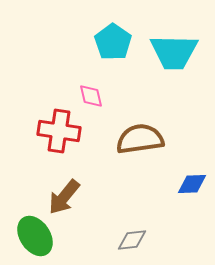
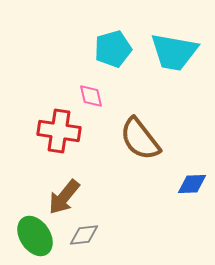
cyan pentagon: moved 7 px down; rotated 21 degrees clockwise
cyan trapezoid: rotated 9 degrees clockwise
brown semicircle: rotated 120 degrees counterclockwise
gray diamond: moved 48 px left, 5 px up
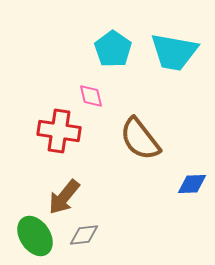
cyan pentagon: rotated 21 degrees counterclockwise
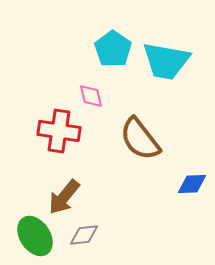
cyan trapezoid: moved 8 px left, 9 px down
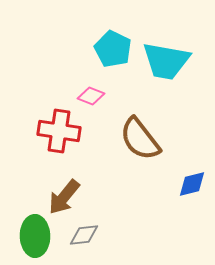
cyan pentagon: rotated 9 degrees counterclockwise
pink diamond: rotated 56 degrees counterclockwise
blue diamond: rotated 12 degrees counterclockwise
green ellipse: rotated 33 degrees clockwise
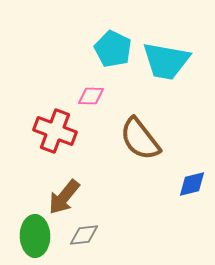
pink diamond: rotated 20 degrees counterclockwise
red cross: moved 4 px left; rotated 12 degrees clockwise
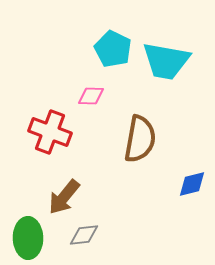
red cross: moved 5 px left, 1 px down
brown semicircle: rotated 132 degrees counterclockwise
green ellipse: moved 7 px left, 2 px down
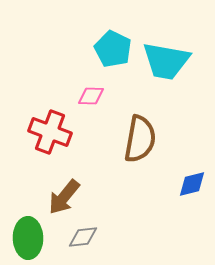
gray diamond: moved 1 px left, 2 px down
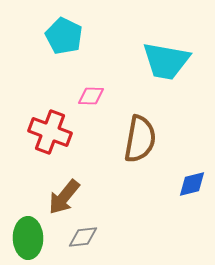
cyan pentagon: moved 49 px left, 13 px up
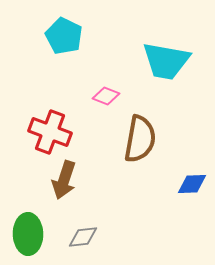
pink diamond: moved 15 px right; rotated 20 degrees clockwise
blue diamond: rotated 12 degrees clockwise
brown arrow: moved 17 px up; rotated 21 degrees counterclockwise
green ellipse: moved 4 px up
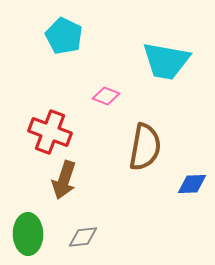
brown semicircle: moved 5 px right, 8 px down
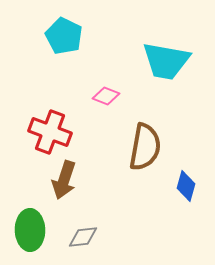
blue diamond: moved 6 px left, 2 px down; rotated 72 degrees counterclockwise
green ellipse: moved 2 px right, 4 px up
